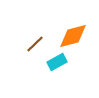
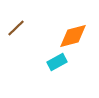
brown line: moved 19 px left, 16 px up
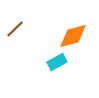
brown line: moved 1 px left, 1 px down
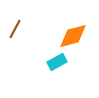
brown line: rotated 18 degrees counterclockwise
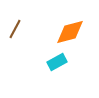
orange diamond: moved 3 px left, 4 px up
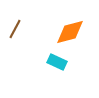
cyan rectangle: rotated 54 degrees clockwise
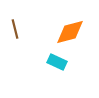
brown line: rotated 42 degrees counterclockwise
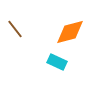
brown line: rotated 24 degrees counterclockwise
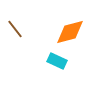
cyan rectangle: moved 1 px up
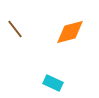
cyan rectangle: moved 4 px left, 22 px down
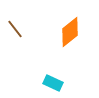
orange diamond: rotated 24 degrees counterclockwise
